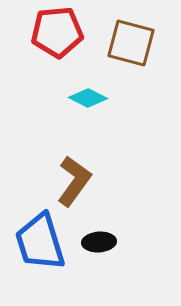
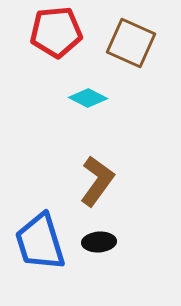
red pentagon: moved 1 px left
brown square: rotated 9 degrees clockwise
brown L-shape: moved 23 px right
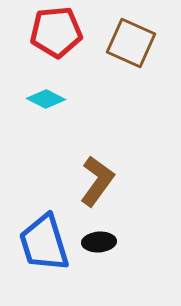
cyan diamond: moved 42 px left, 1 px down
blue trapezoid: moved 4 px right, 1 px down
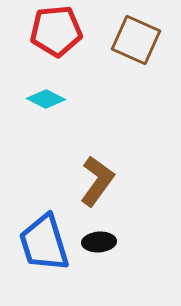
red pentagon: moved 1 px up
brown square: moved 5 px right, 3 px up
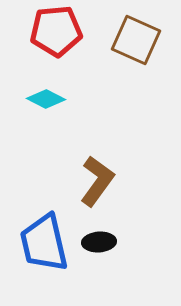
blue trapezoid: rotated 4 degrees clockwise
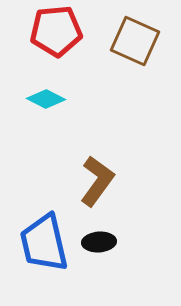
brown square: moved 1 px left, 1 px down
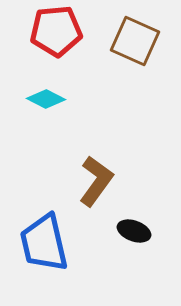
brown L-shape: moved 1 px left
black ellipse: moved 35 px right, 11 px up; rotated 24 degrees clockwise
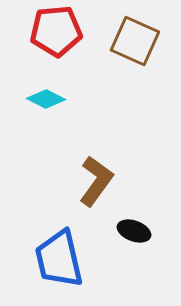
blue trapezoid: moved 15 px right, 16 px down
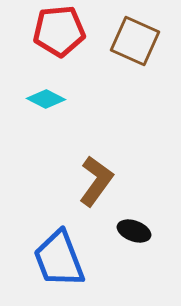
red pentagon: moved 3 px right
blue trapezoid: rotated 8 degrees counterclockwise
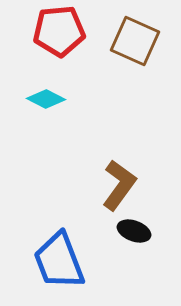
brown L-shape: moved 23 px right, 4 px down
blue trapezoid: moved 2 px down
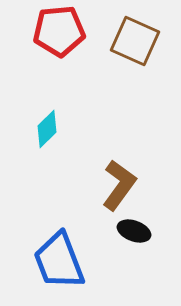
cyan diamond: moved 1 px right, 30 px down; rotated 72 degrees counterclockwise
